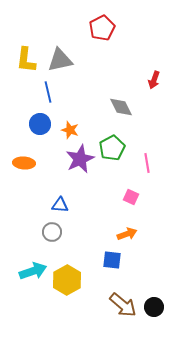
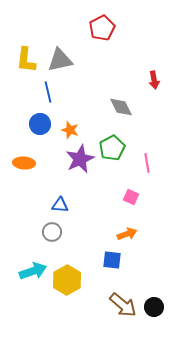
red arrow: rotated 30 degrees counterclockwise
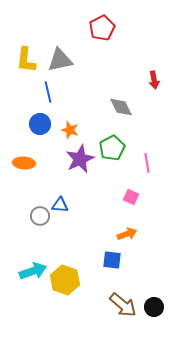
gray circle: moved 12 px left, 16 px up
yellow hexagon: moved 2 px left; rotated 12 degrees counterclockwise
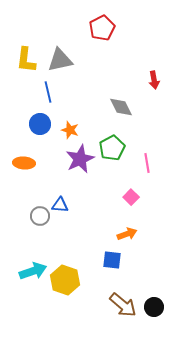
pink square: rotated 21 degrees clockwise
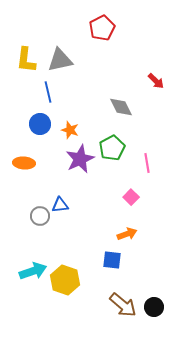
red arrow: moved 2 px right, 1 px down; rotated 36 degrees counterclockwise
blue triangle: rotated 12 degrees counterclockwise
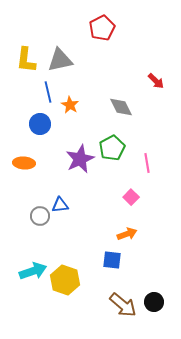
orange star: moved 25 px up; rotated 12 degrees clockwise
black circle: moved 5 px up
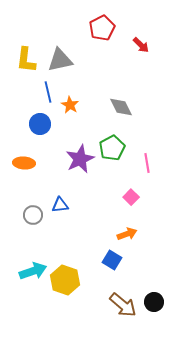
red arrow: moved 15 px left, 36 px up
gray circle: moved 7 px left, 1 px up
blue square: rotated 24 degrees clockwise
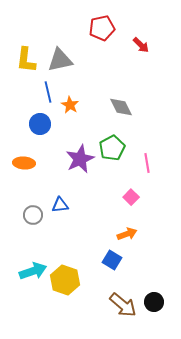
red pentagon: rotated 15 degrees clockwise
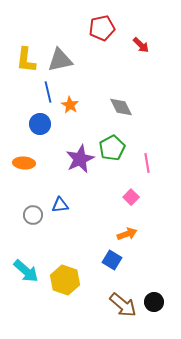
cyan arrow: moved 7 px left; rotated 60 degrees clockwise
